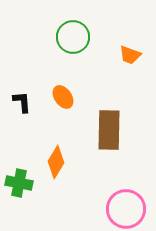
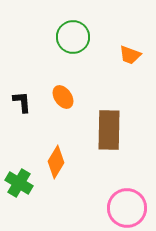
green cross: rotated 20 degrees clockwise
pink circle: moved 1 px right, 1 px up
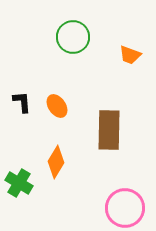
orange ellipse: moved 6 px left, 9 px down
pink circle: moved 2 px left
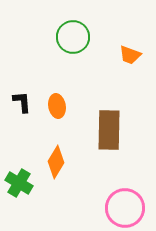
orange ellipse: rotated 25 degrees clockwise
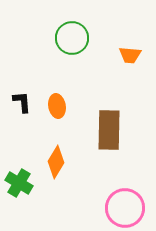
green circle: moved 1 px left, 1 px down
orange trapezoid: rotated 15 degrees counterclockwise
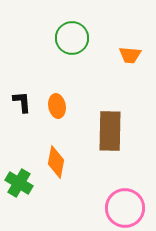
brown rectangle: moved 1 px right, 1 px down
orange diamond: rotated 20 degrees counterclockwise
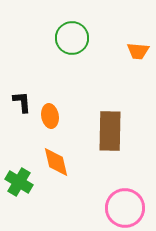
orange trapezoid: moved 8 px right, 4 px up
orange ellipse: moved 7 px left, 10 px down
orange diamond: rotated 24 degrees counterclockwise
green cross: moved 1 px up
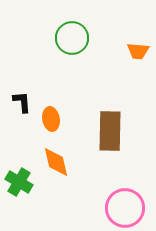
orange ellipse: moved 1 px right, 3 px down
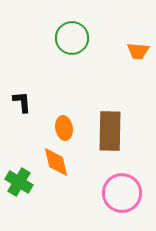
orange ellipse: moved 13 px right, 9 px down
pink circle: moved 3 px left, 15 px up
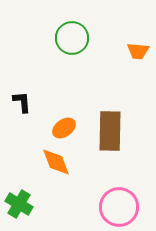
orange ellipse: rotated 65 degrees clockwise
orange diamond: rotated 8 degrees counterclockwise
green cross: moved 22 px down
pink circle: moved 3 px left, 14 px down
